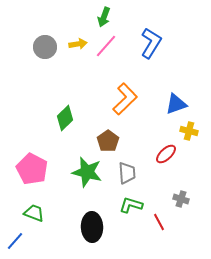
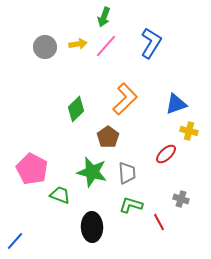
green diamond: moved 11 px right, 9 px up
brown pentagon: moved 4 px up
green star: moved 5 px right
green trapezoid: moved 26 px right, 18 px up
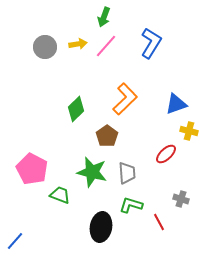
brown pentagon: moved 1 px left, 1 px up
black ellipse: moved 9 px right; rotated 12 degrees clockwise
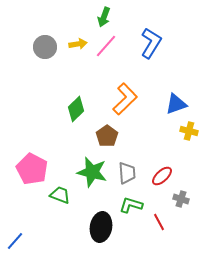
red ellipse: moved 4 px left, 22 px down
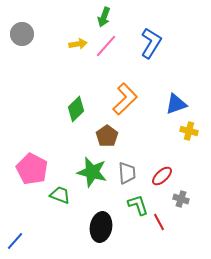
gray circle: moved 23 px left, 13 px up
green L-shape: moved 7 px right; rotated 55 degrees clockwise
